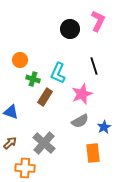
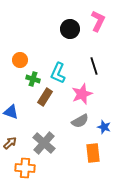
blue star: rotated 24 degrees counterclockwise
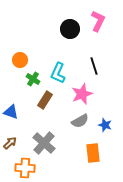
green cross: rotated 16 degrees clockwise
brown rectangle: moved 3 px down
blue star: moved 1 px right, 2 px up
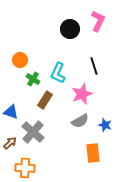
gray cross: moved 11 px left, 11 px up
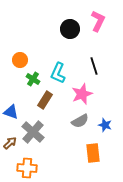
orange cross: moved 2 px right
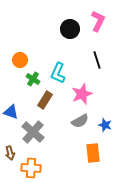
black line: moved 3 px right, 6 px up
brown arrow: moved 10 px down; rotated 120 degrees clockwise
orange cross: moved 4 px right
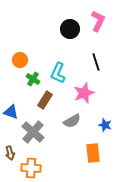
black line: moved 1 px left, 2 px down
pink star: moved 2 px right, 1 px up
gray semicircle: moved 8 px left
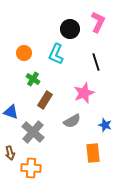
pink L-shape: moved 1 px down
orange circle: moved 4 px right, 7 px up
cyan L-shape: moved 2 px left, 19 px up
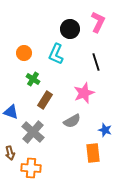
blue star: moved 5 px down
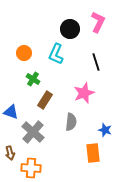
gray semicircle: moved 1 px left, 1 px down; rotated 54 degrees counterclockwise
